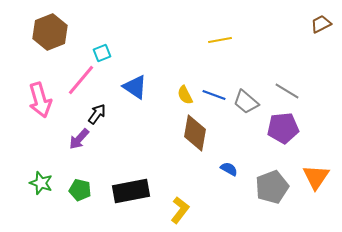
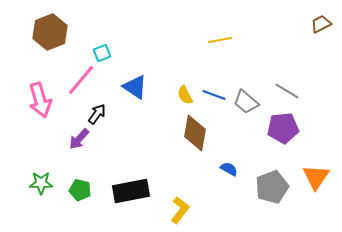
green star: rotated 20 degrees counterclockwise
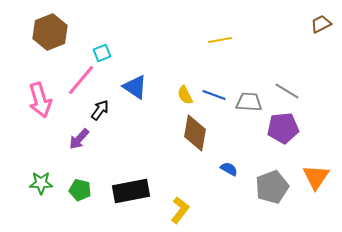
gray trapezoid: moved 3 px right; rotated 144 degrees clockwise
black arrow: moved 3 px right, 4 px up
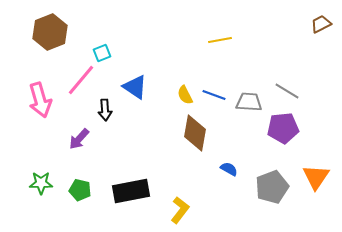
black arrow: moved 5 px right; rotated 140 degrees clockwise
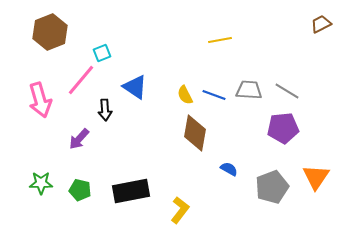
gray trapezoid: moved 12 px up
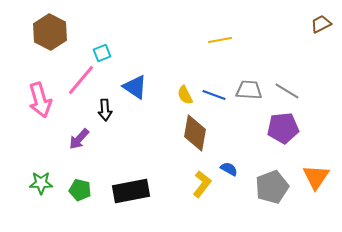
brown hexagon: rotated 12 degrees counterclockwise
yellow L-shape: moved 22 px right, 26 px up
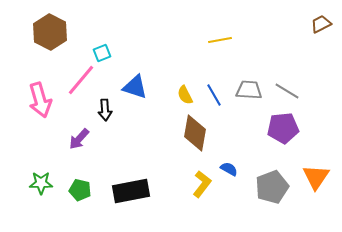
blue triangle: rotated 16 degrees counterclockwise
blue line: rotated 40 degrees clockwise
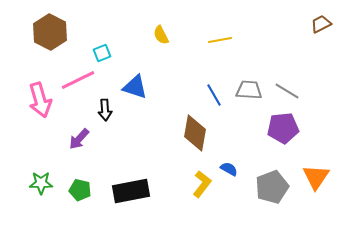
pink line: moved 3 px left; rotated 24 degrees clockwise
yellow semicircle: moved 24 px left, 60 px up
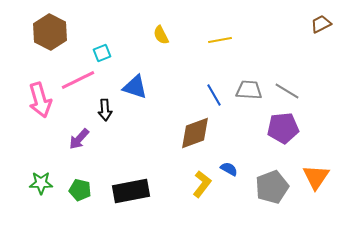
brown diamond: rotated 60 degrees clockwise
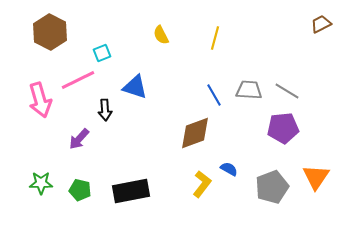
yellow line: moved 5 px left, 2 px up; rotated 65 degrees counterclockwise
